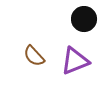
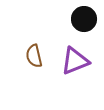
brown semicircle: rotated 30 degrees clockwise
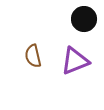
brown semicircle: moved 1 px left
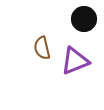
brown semicircle: moved 9 px right, 8 px up
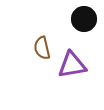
purple triangle: moved 3 px left, 4 px down; rotated 12 degrees clockwise
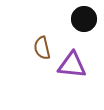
purple triangle: rotated 16 degrees clockwise
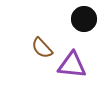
brown semicircle: rotated 30 degrees counterclockwise
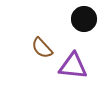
purple triangle: moved 1 px right, 1 px down
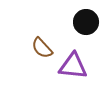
black circle: moved 2 px right, 3 px down
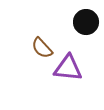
purple triangle: moved 5 px left, 2 px down
